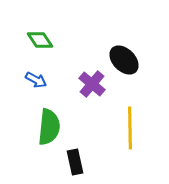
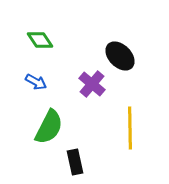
black ellipse: moved 4 px left, 4 px up
blue arrow: moved 2 px down
green semicircle: rotated 21 degrees clockwise
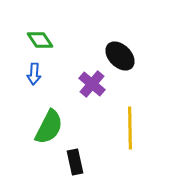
blue arrow: moved 2 px left, 8 px up; rotated 65 degrees clockwise
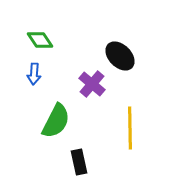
green semicircle: moved 7 px right, 6 px up
black rectangle: moved 4 px right
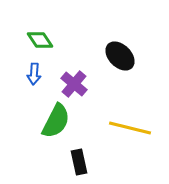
purple cross: moved 18 px left
yellow line: rotated 75 degrees counterclockwise
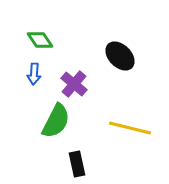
black rectangle: moved 2 px left, 2 px down
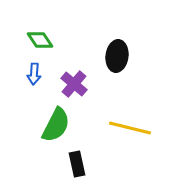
black ellipse: moved 3 px left; rotated 52 degrees clockwise
green semicircle: moved 4 px down
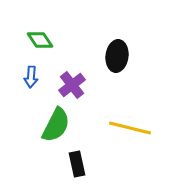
blue arrow: moved 3 px left, 3 px down
purple cross: moved 2 px left, 1 px down; rotated 12 degrees clockwise
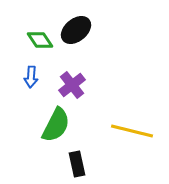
black ellipse: moved 41 px left, 26 px up; rotated 44 degrees clockwise
yellow line: moved 2 px right, 3 px down
